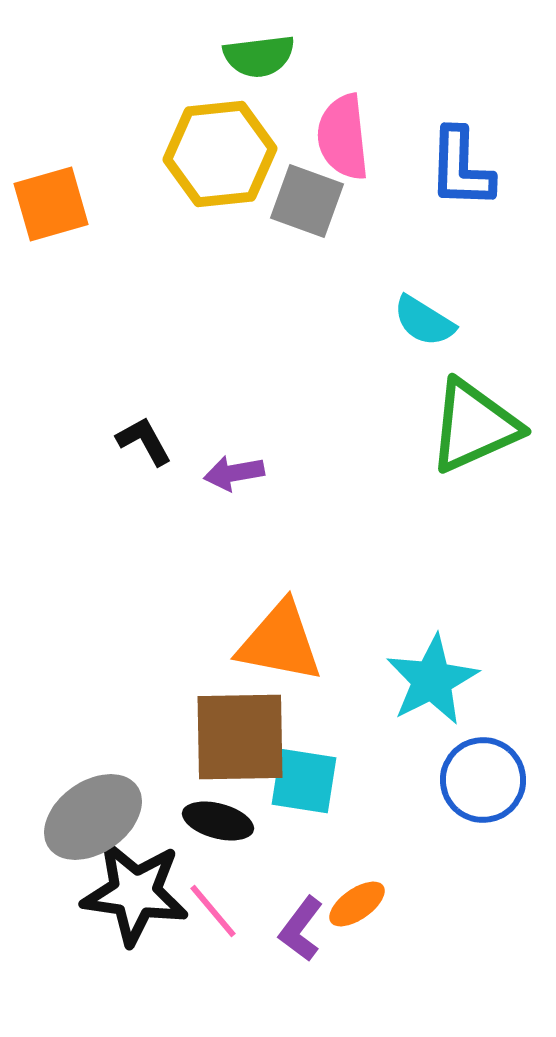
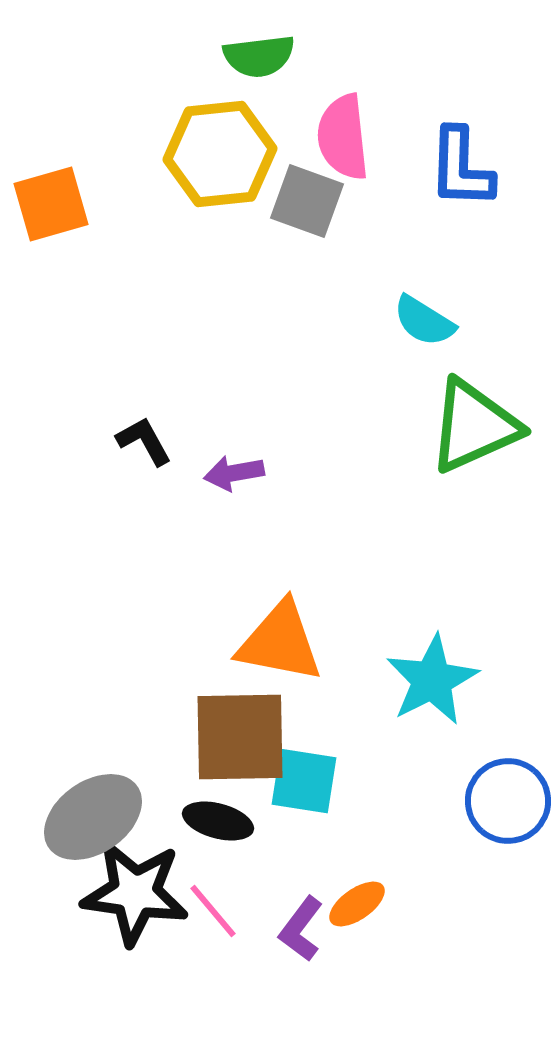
blue circle: moved 25 px right, 21 px down
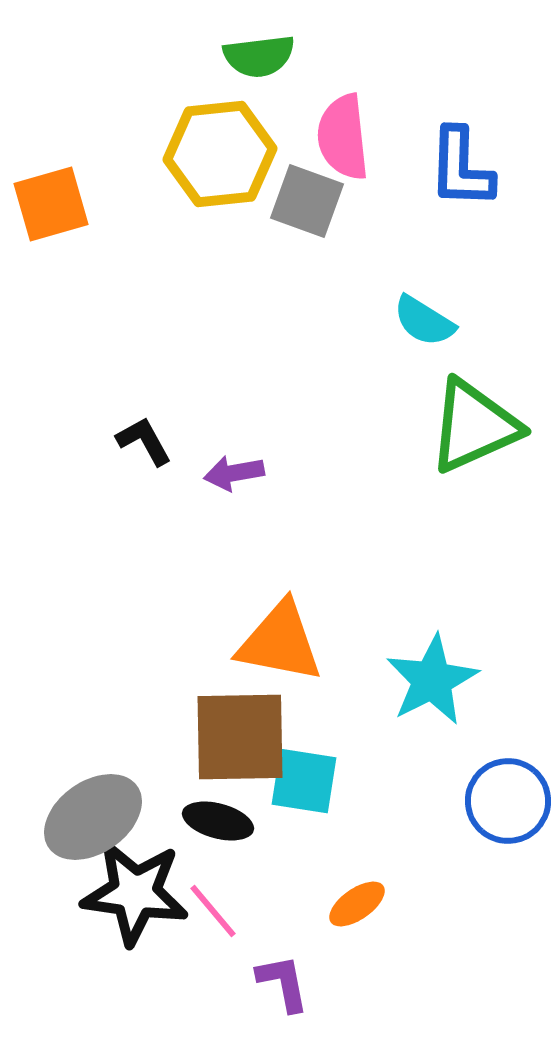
purple L-shape: moved 18 px left, 54 px down; rotated 132 degrees clockwise
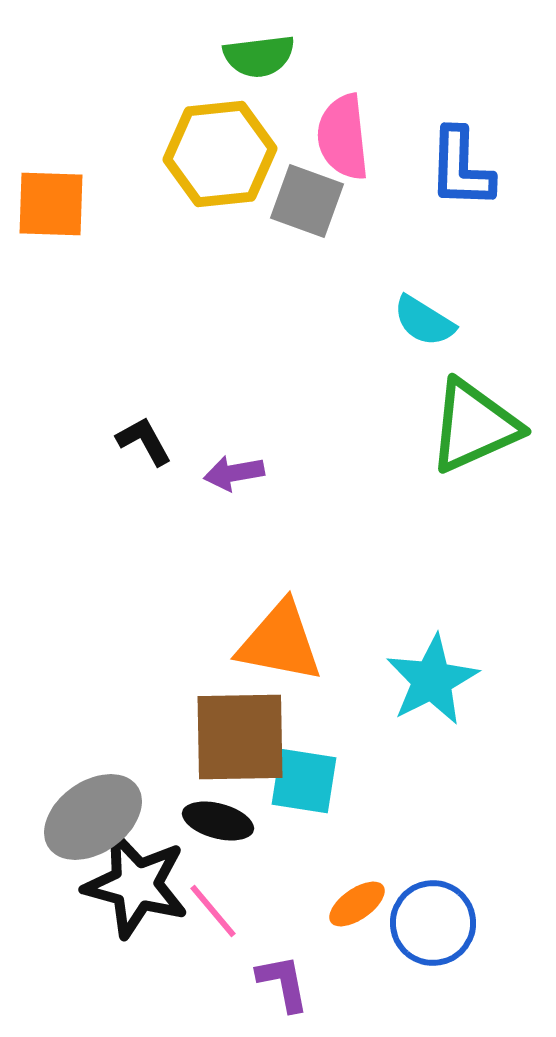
orange square: rotated 18 degrees clockwise
blue circle: moved 75 px left, 122 px down
black star: moved 1 px right, 8 px up; rotated 7 degrees clockwise
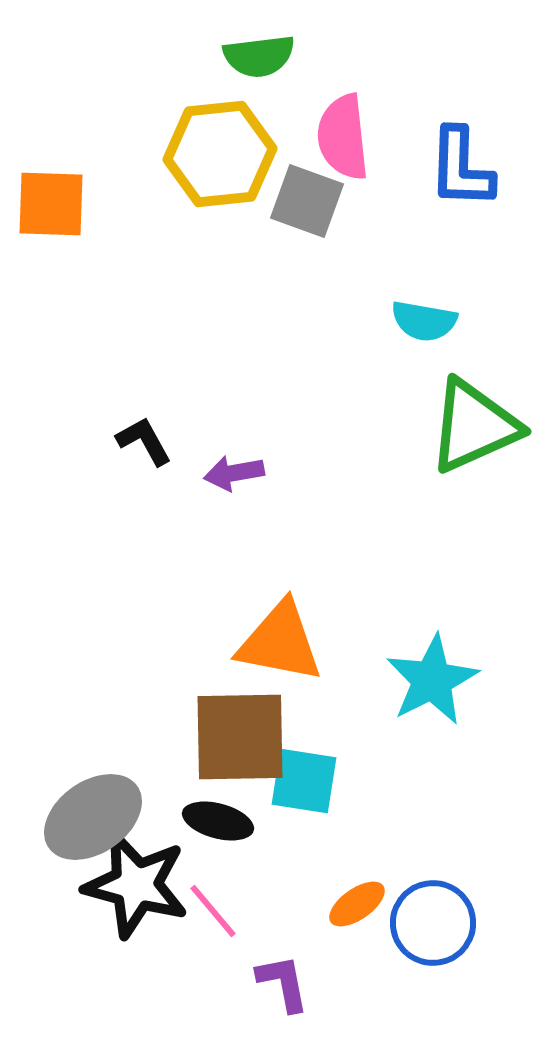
cyan semicircle: rotated 22 degrees counterclockwise
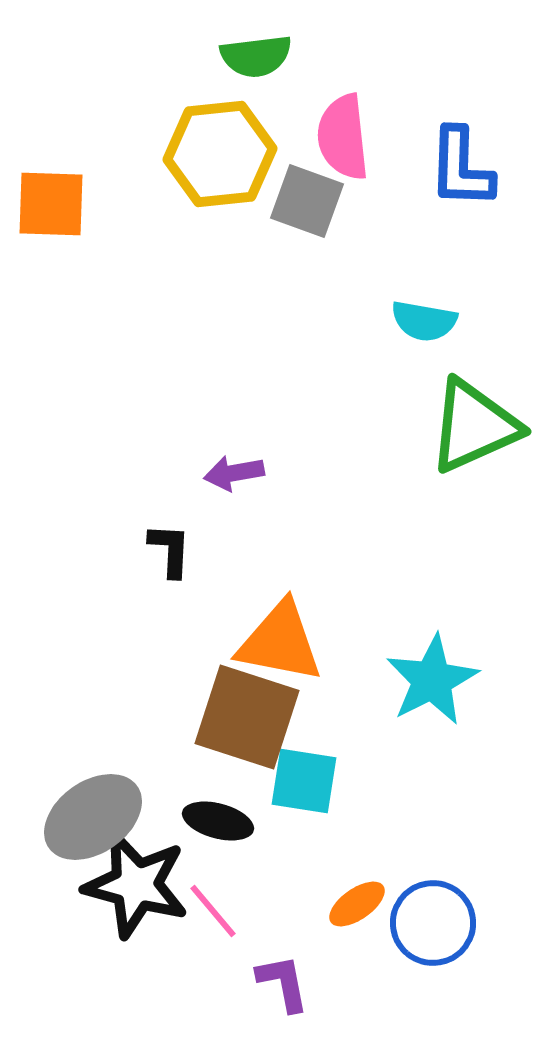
green semicircle: moved 3 px left
black L-shape: moved 26 px right, 109 px down; rotated 32 degrees clockwise
brown square: moved 7 px right, 20 px up; rotated 19 degrees clockwise
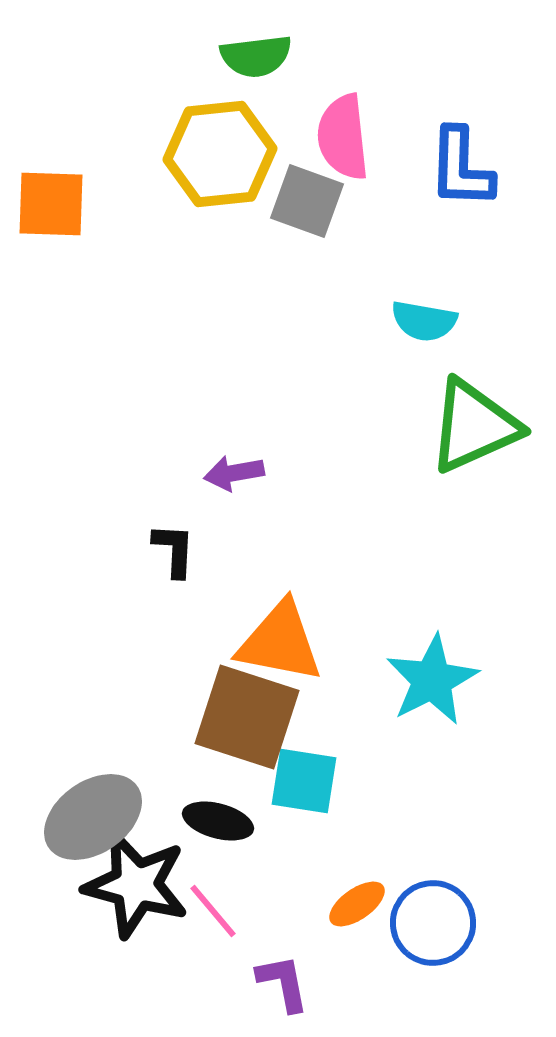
black L-shape: moved 4 px right
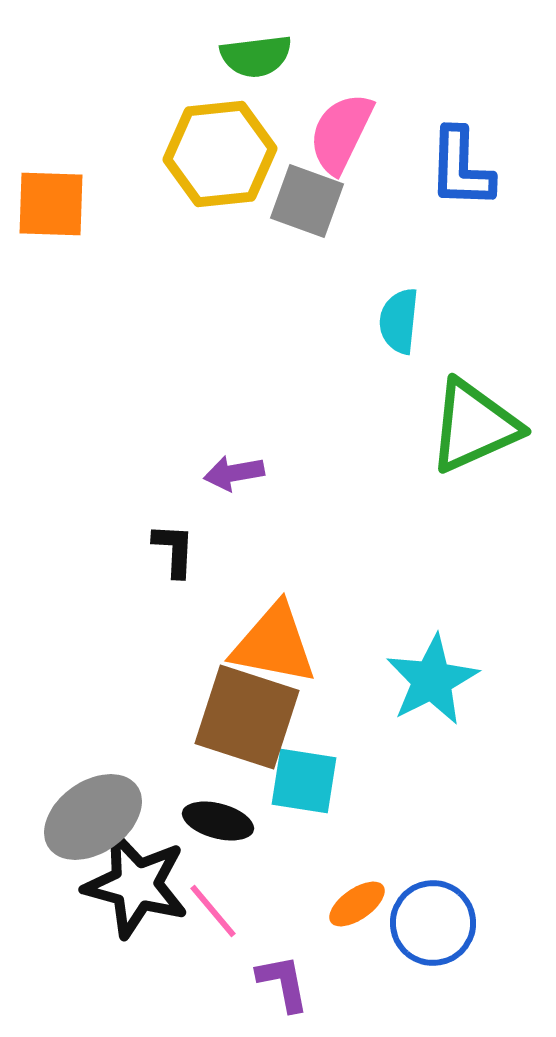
pink semicircle: moved 2 px left, 4 px up; rotated 32 degrees clockwise
cyan semicircle: moved 25 px left; rotated 86 degrees clockwise
orange triangle: moved 6 px left, 2 px down
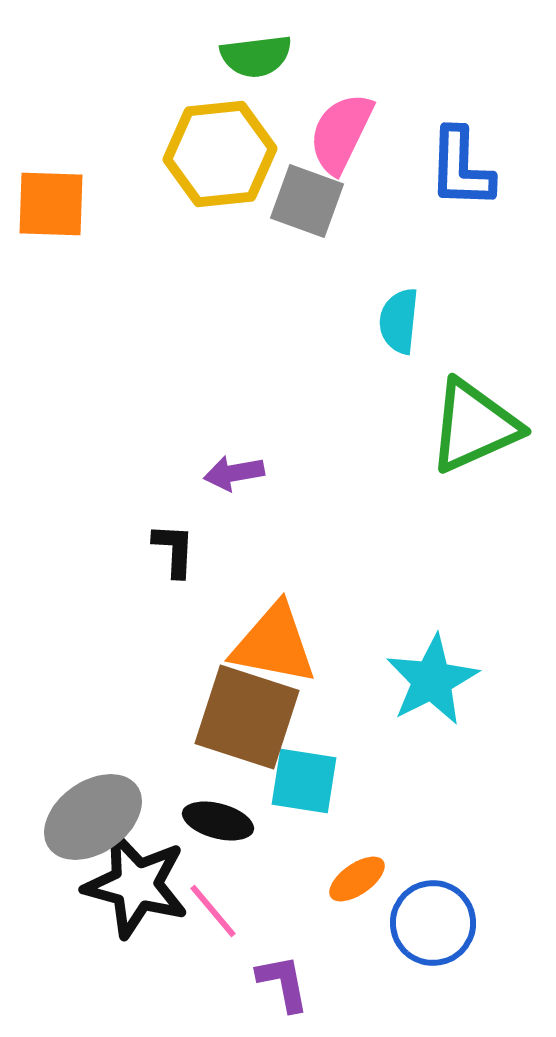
orange ellipse: moved 25 px up
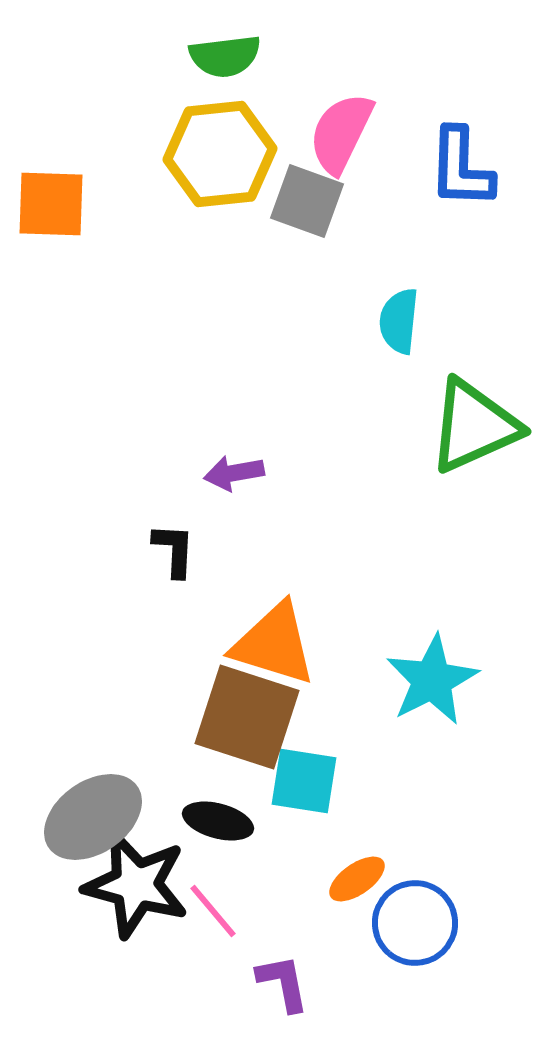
green semicircle: moved 31 px left
orange triangle: rotated 6 degrees clockwise
blue circle: moved 18 px left
